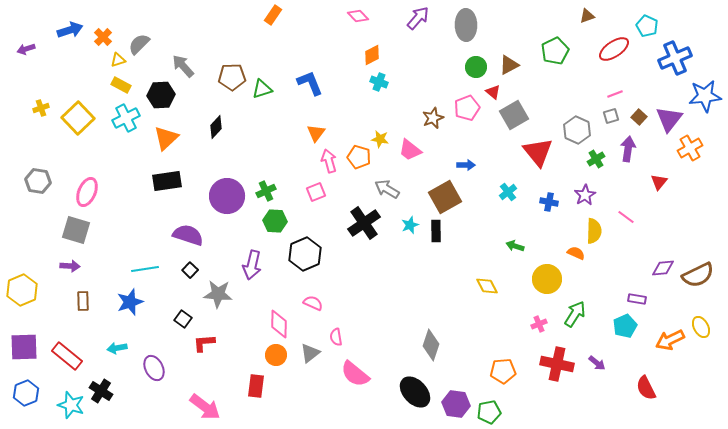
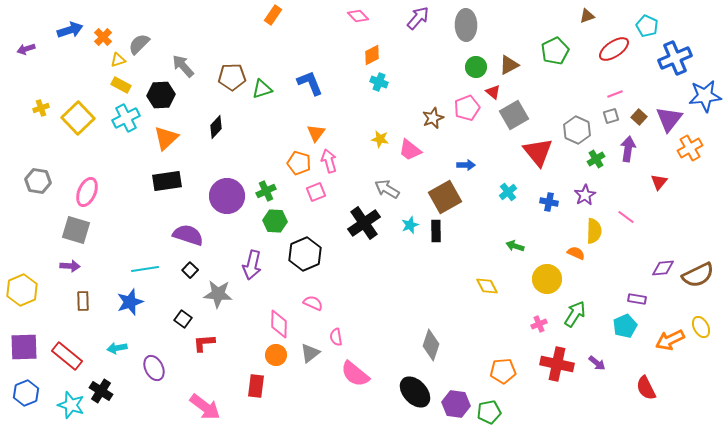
orange pentagon at (359, 157): moved 60 px left, 6 px down
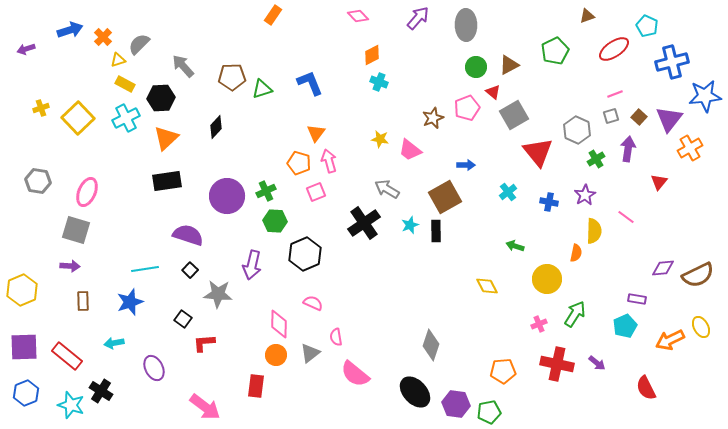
blue cross at (675, 58): moved 3 px left, 4 px down; rotated 8 degrees clockwise
yellow rectangle at (121, 85): moved 4 px right, 1 px up
black hexagon at (161, 95): moved 3 px down
orange semicircle at (576, 253): rotated 78 degrees clockwise
cyan arrow at (117, 348): moved 3 px left, 5 px up
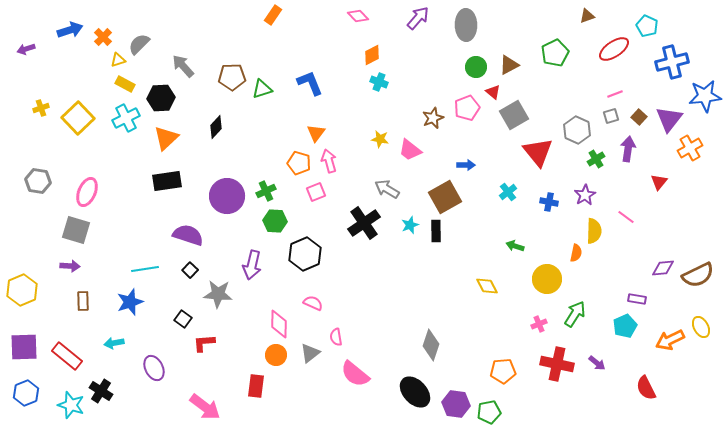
green pentagon at (555, 51): moved 2 px down
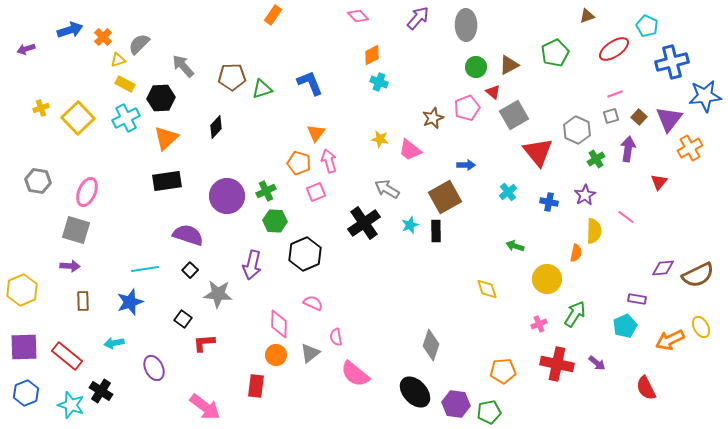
yellow diamond at (487, 286): moved 3 px down; rotated 10 degrees clockwise
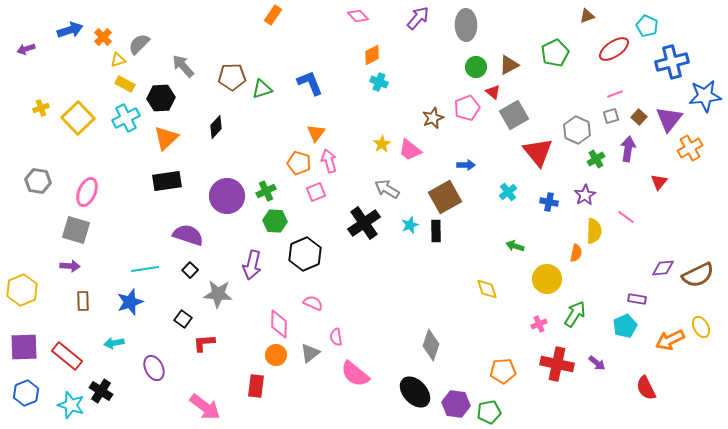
yellow star at (380, 139): moved 2 px right, 5 px down; rotated 30 degrees clockwise
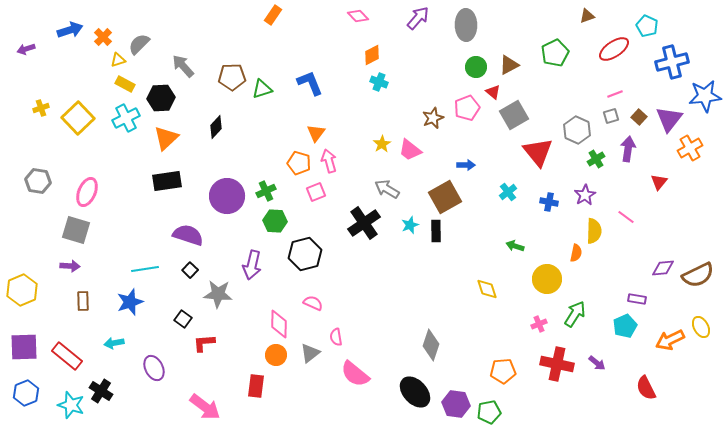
black hexagon at (305, 254): rotated 8 degrees clockwise
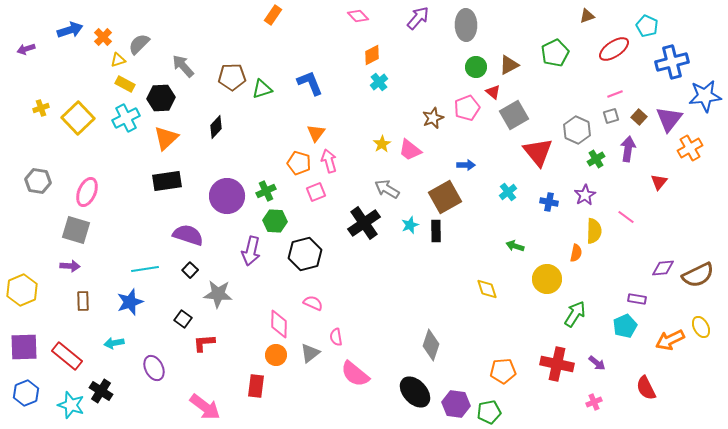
cyan cross at (379, 82): rotated 30 degrees clockwise
purple arrow at (252, 265): moved 1 px left, 14 px up
pink cross at (539, 324): moved 55 px right, 78 px down
